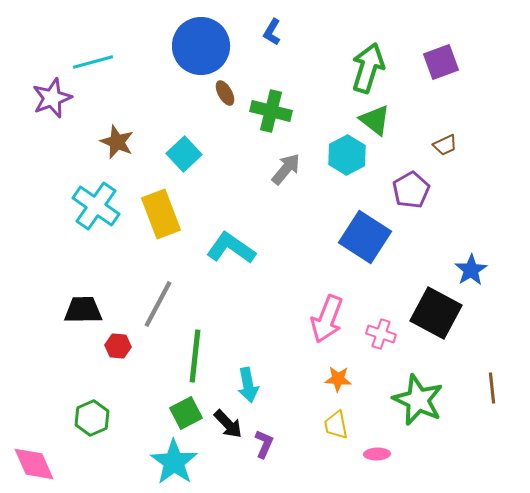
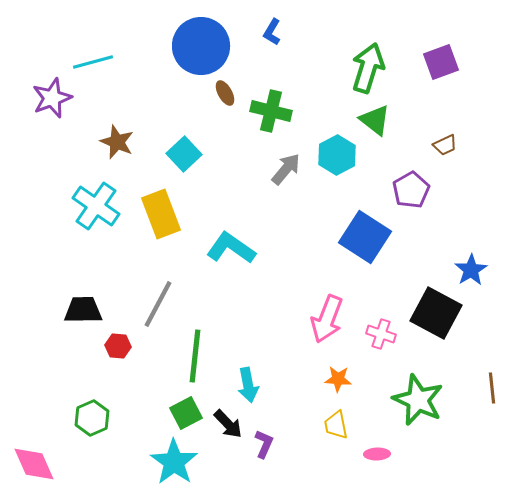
cyan hexagon: moved 10 px left
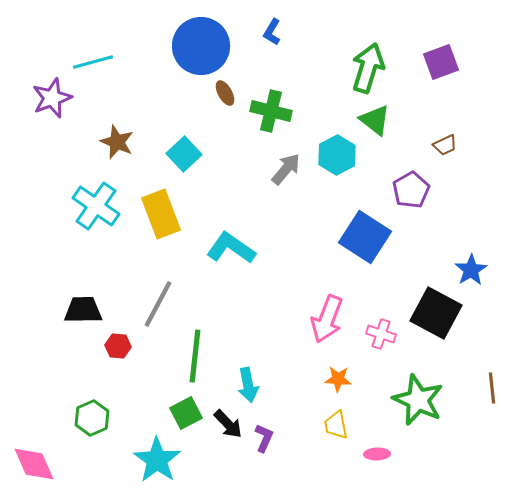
purple L-shape: moved 6 px up
cyan star: moved 17 px left, 2 px up
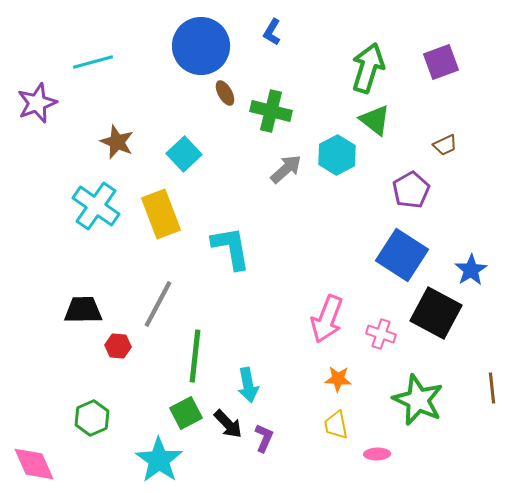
purple star: moved 15 px left, 5 px down
gray arrow: rotated 8 degrees clockwise
blue square: moved 37 px right, 18 px down
cyan L-shape: rotated 45 degrees clockwise
cyan star: moved 2 px right
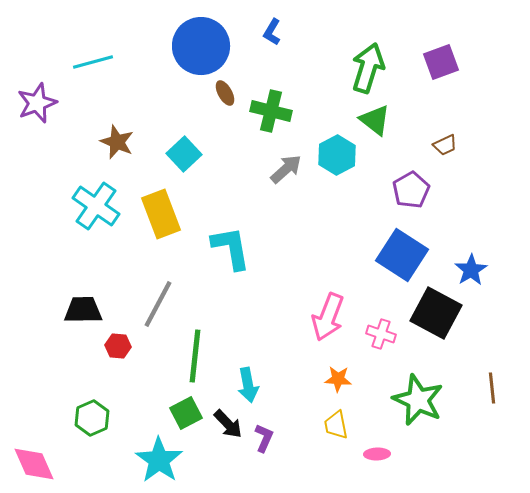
pink arrow: moved 1 px right, 2 px up
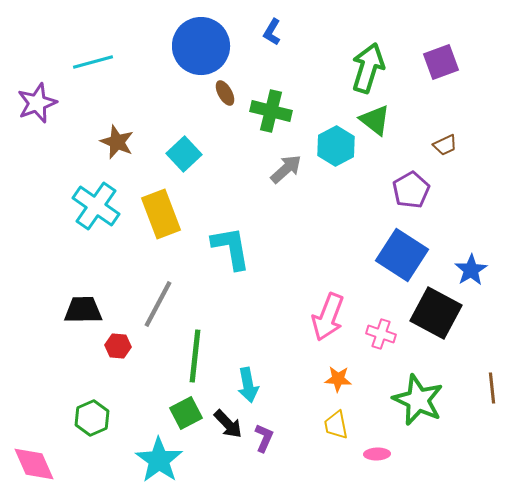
cyan hexagon: moved 1 px left, 9 px up
